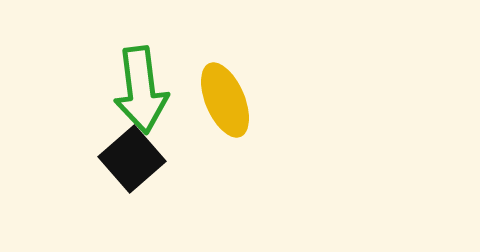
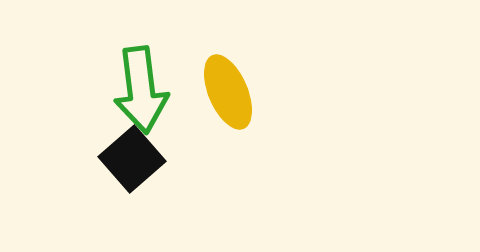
yellow ellipse: moved 3 px right, 8 px up
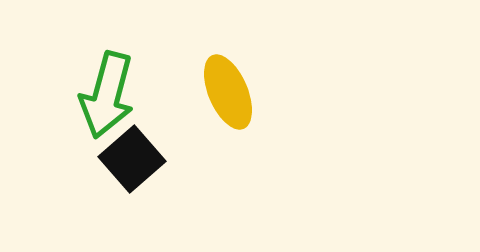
green arrow: moved 34 px left, 5 px down; rotated 22 degrees clockwise
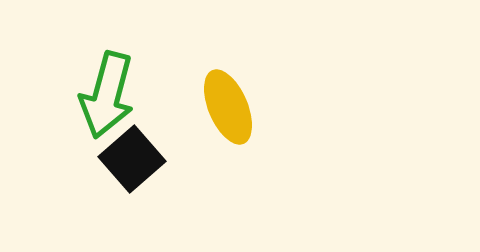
yellow ellipse: moved 15 px down
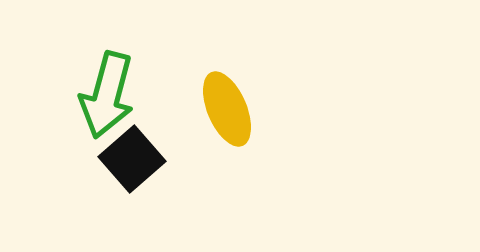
yellow ellipse: moved 1 px left, 2 px down
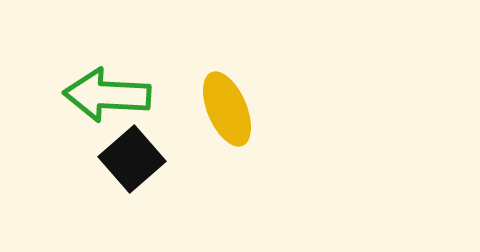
green arrow: rotated 78 degrees clockwise
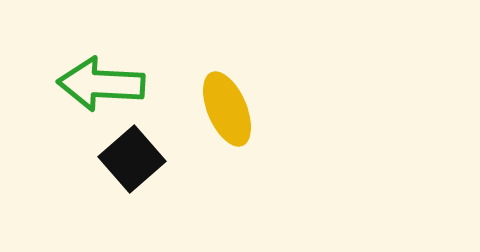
green arrow: moved 6 px left, 11 px up
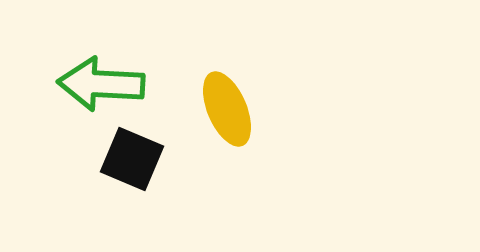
black square: rotated 26 degrees counterclockwise
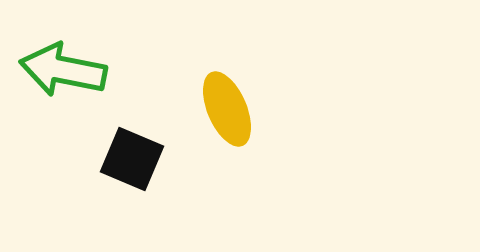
green arrow: moved 38 px left, 14 px up; rotated 8 degrees clockwise
